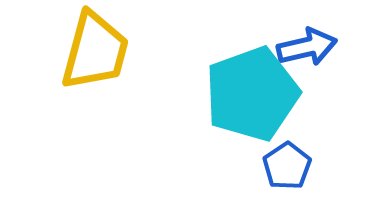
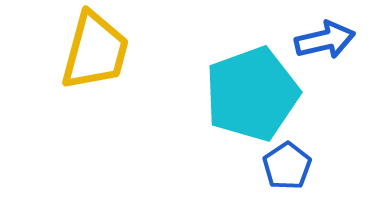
blue arrow: moved 18 px right, 7 px up
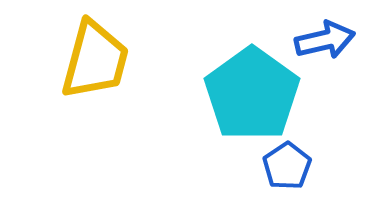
yellow trapezoid: moved 9 px down
cyan pentagon: rotated 16 degrees counterclockwise
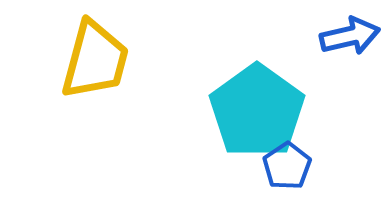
blue arrow: moved 25 px right, 4 px up
cyan pentagon: moved 5 px right, 17 px down
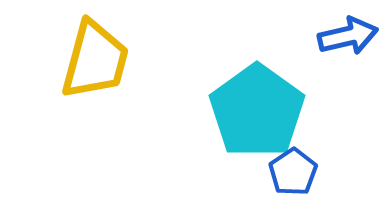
blue arrow: moved 2 px left
blue pentagon: moved 6 px right, 6 px down
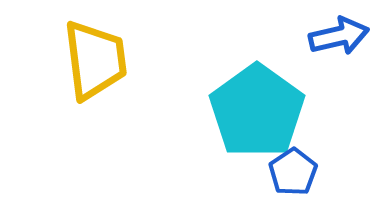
blue arrow: moved 9 px left
yellow trapezoid: rotated 22 degrees counterclockwise
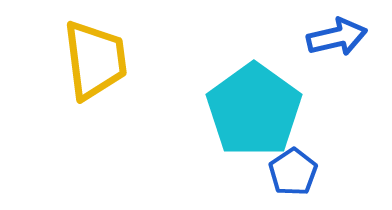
blue arrow: moved 2 px left, 1 px down
cyan pentagon: moved 3 px left, 1 px up
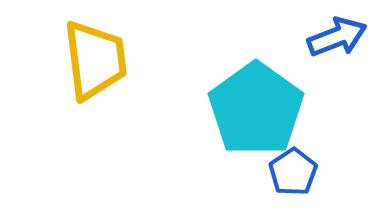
blue arrow: rotated 8 degrees counterclockwise
cyan pentagon: moved 2 px right, 1 px up
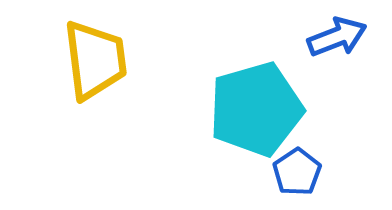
cyan pentagon: rotated 20 degrees clockwise
blue pentagon: moved 4 px right
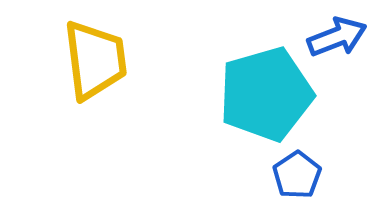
cyan pentagon: moved 10 px right, 15 px up
blue pentagon: moved 3 px down
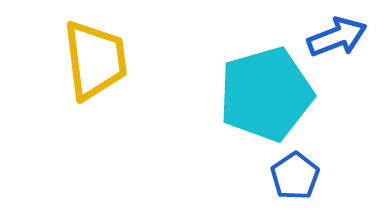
blue pentagon: moved 2 px left, 1 px down
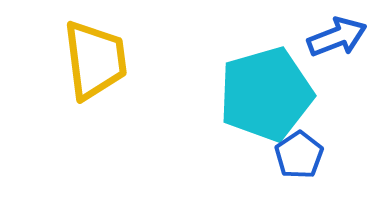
blue pentagon: moved 4 px right, 21 px up
